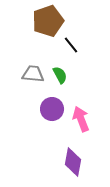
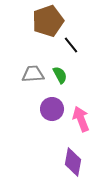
gray trapezoid: rotated 10 degrees counterclockwise
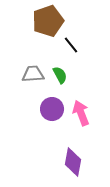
pink arrow: moved 6 px up
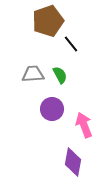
black line: moved 1 px up
pink arrow: moved 3 px right, 12 px down
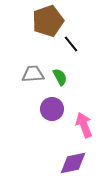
green semicircle: moved 2 px down
purple diamond: moved 1 px down; rotated 68 degrees clockwise
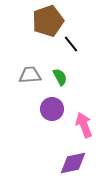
gray trapezoid: moved 3 px left, 1 px down
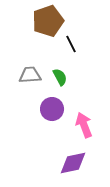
black line: rotated 12 degrees clockwise
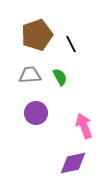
brown pentagon: moved 11 px left, 14 px down
purple circle: moved 16 px left, 4 px down
pink arrow: moved 1 px down
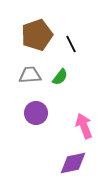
green semicircle: rotated 66 degrees clockwise
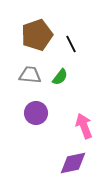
gray trapezoid: rotated 10 degrees clockwise
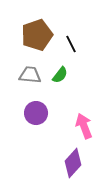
green semicircle: moved 2 px up
purple diamond: rotated 36 degrees counterclockwise
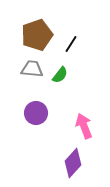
black line: rotated 60 degrees clockwise
gray trapezoid: moved 2 px right, 6 px up
